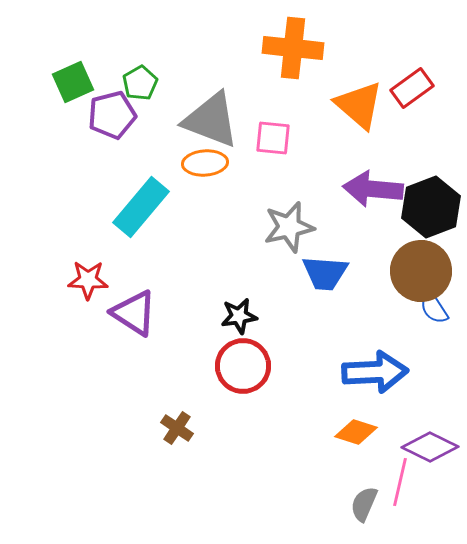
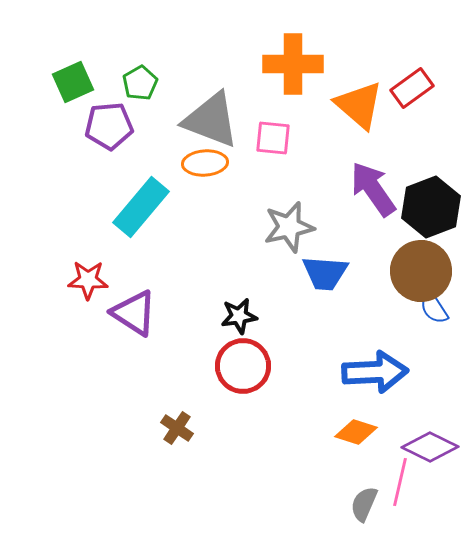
orange cross: moved 16 px down; rotated 6 degrees counterclockwise
purple pentagon: moved 3 px left, 11 px down; rotated 9 degrees clockwise
purple arrow: rotated 50 degrees clockwise
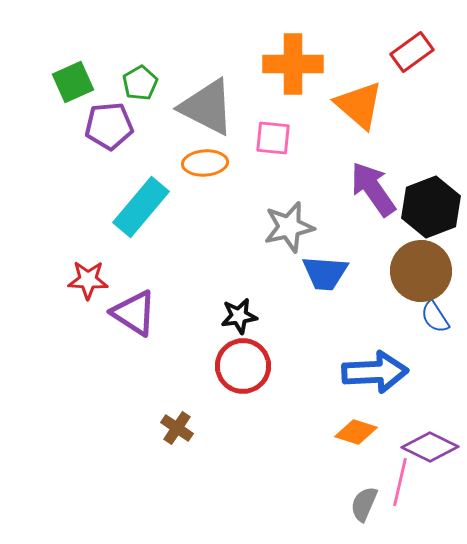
red rectangle: moved 36 px up
gray triangle: moved 4 px left, 13 px up; rotated 6 degrees clockwise
blue semicircle: moved 1 px right, 9 px down
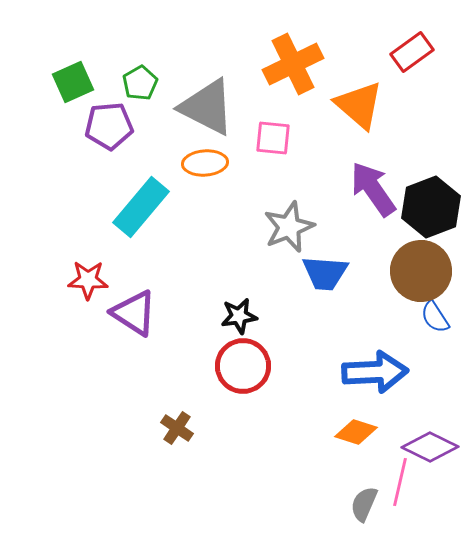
orange cross: rotated 26 degrees counterclockwise
gray star: rotated 9 degrees counterclockwise
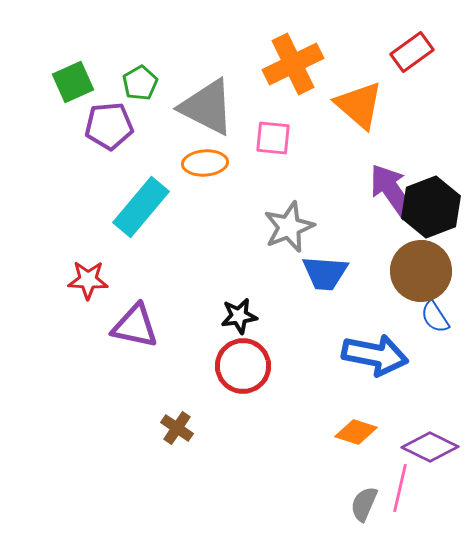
purple arrow: moved 19 px right, 2 px down
purple triangle: moved 1 px right, 13 px down; rotated 21 degrees counterclockwise
blue arrow: moved 17 px up; rotated 14 degrees clockwise
pink line: moved 6 px down
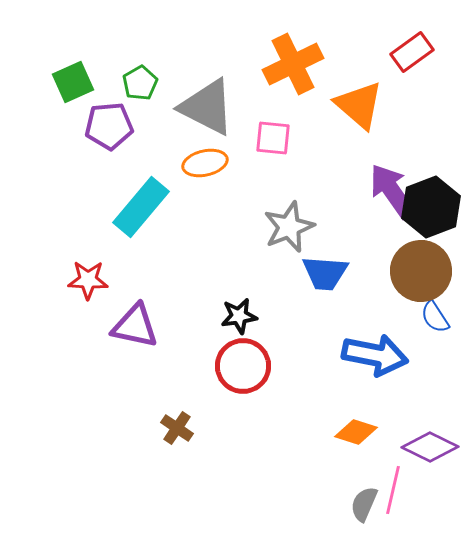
orange ellipse: rotated 9 degrees counterclockwise
pink line: moved 7 px left, 2 px down
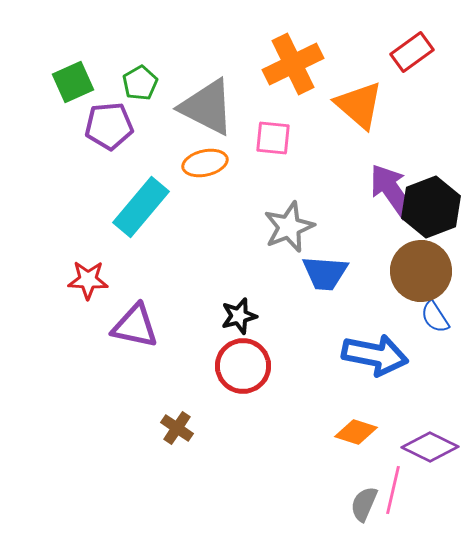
black star: rotated 6 degrees counterclockwise
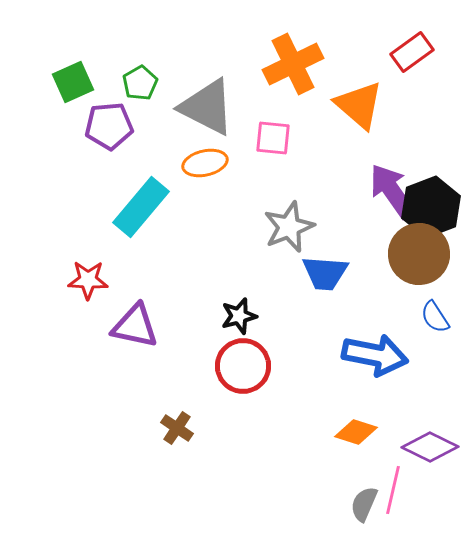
brown circle: moved 2 px left, 17 px up
